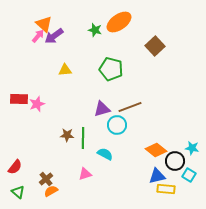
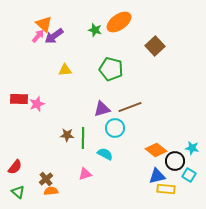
cyan circle: moved 2 px left, 3 px down
orange semicircle: rotated 24 degrees clockwise
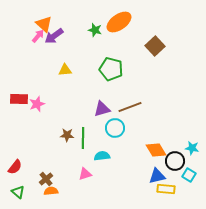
orange diamond: rotated 20 degrees clockwise
cyan semicircle: moved 3 px left, 2 px down; rotated 35 degrees counterclockwise
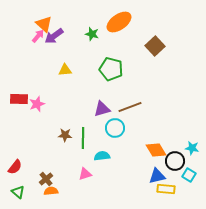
green star: moved 3 px left, 4 px down
brown star: moved 2 px left
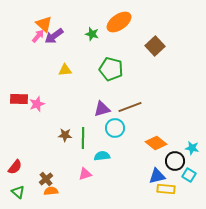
orange diamond: moved 7 px up; rotated 20 degrees counterclockwise
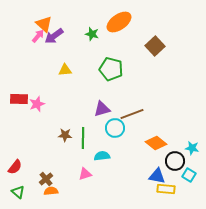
brown line: moved 2 px right, 7 px down
blue triangle: rotated 24 degrees clockwise
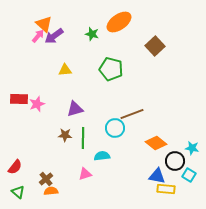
purple triangle: moved 27 px left
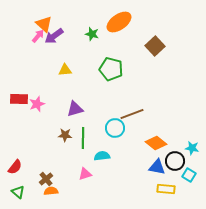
blue triangle: moved 9 px up
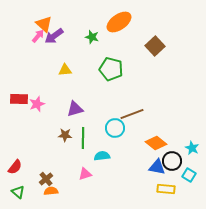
green star: moved 3 px down
cyan star: rotated 16 degrees clockwise
black circle: moved 3 px left
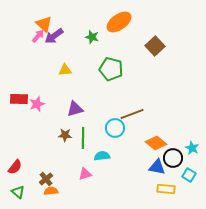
black circle: moved 1 px right, 3 px up
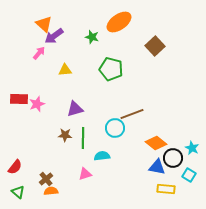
pink arrow: moved 1 px right, 17 px down
